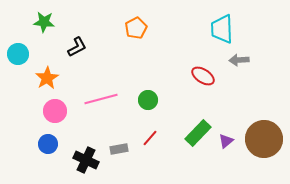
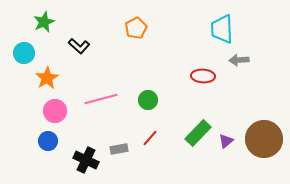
green star: rotated 30 degrees counterclockwise
black L-shape: moved 2 px right, 1 px up; rotated 70 degrees clockwise
cyan circle: moved 6 px right, 1 px up
red ellipse: rotated 30 degrees counterclockwise
blue circle: moved 3 px up
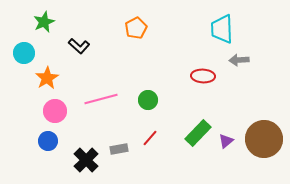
black cross: rotated 20 degrees clockwise
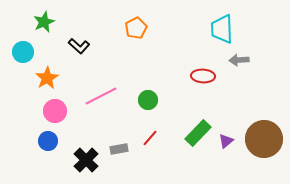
cyan circle: moved 1 px left, 1 px up
pink line: moved 3 px up; rotated 12 degrees counterclockwise
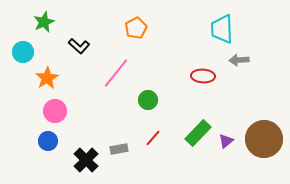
pink line: moved 15 px right, 23 px up; rotated 24 degrees counterclockwise
red line: moved 3 px right
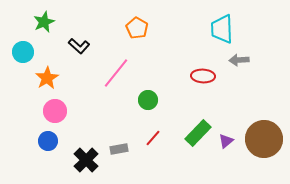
orange pentagon: moved 1 px right; rotated 15 degrees counterclockwise
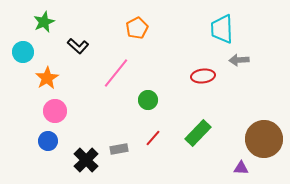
orange pentagon: rotated 15 degrees clockwise
black L-shape: moved 1 px left
red ellipse: rotated 10 degrees counterclockwise
purple triangle: moved 15 px right, 27 px down; rotated 42 degrees clockwise
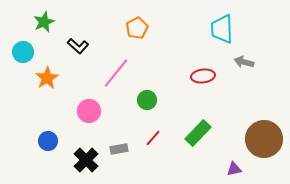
gray arrow: moved 5 px right, 2 px down; rotated 18 degrees clockwise
green circle: moved 1 px left
pink circle: moved 34 px right
purple triangle: moved 7 px left, 1 px down; rotated 14 degrees counterclockwise
